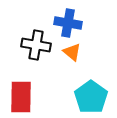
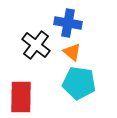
black cross: rotated 28 degrees clockwise
cyan pentagon: moved 12 px left, 14 px up; rotated 28 degrees counterclockwise
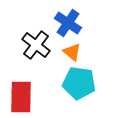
blue cross: rotated 24 degrees clockwise
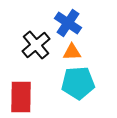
black cross: rotated 12 degrees clockwise
orange triangle: rotated 42 degrees counterclockwise
cyan pentagon: moved 1 px left; rotated 12 degrees counterclockwise
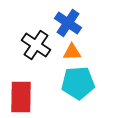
black cross: rotated 16 degrees counterclockwise
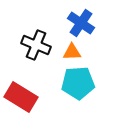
blue cross: moved 13 px right
black cross: rotated 12 degrees counterclockwise
red rectangle: rotated 60 degrees counterclockwise
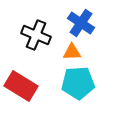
black cross: moved 10 px up
red rectangle: moved 11 px up
